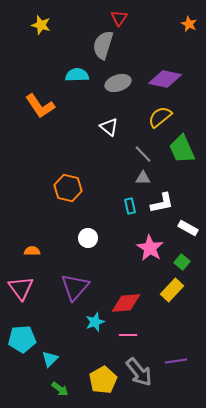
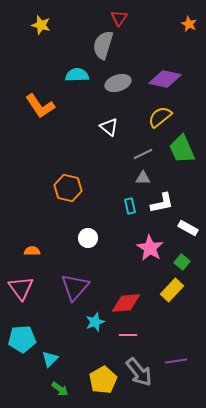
gray line: rotated 72 degrees counterclockwise
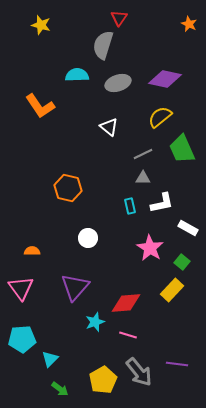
pink line: rotated 18 degrees clockwise
purple line: moved 1 px right, 3 px down; rotated 15 degrees clockwise
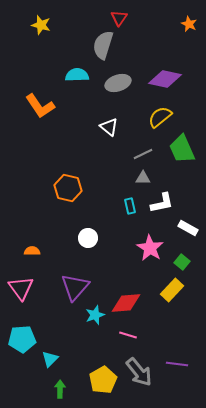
cyan star: moved 7 px up
green arrow: rotated 126 degrees counterclockwise
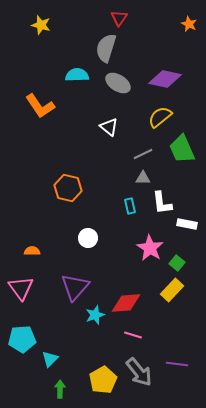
gray semicircle: moved 3 px right, 3 px down
gray ellipse: rotated 50 degrees clockwise
white L-shape: rotated 95 degrees clockwise
white rectangle: moved 1 px left, 4 px up; rotated 18 degrees counterclockwise
green square: moved 5 px left, 1 px down
pink line: moved 5 px right
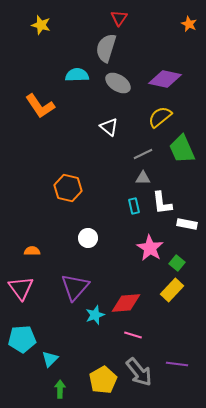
cyan rectangle: moved 4 px right
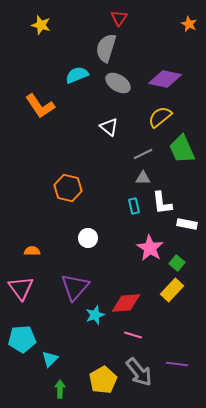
cyan semicircle: rotated 20 degrees counterclockwise
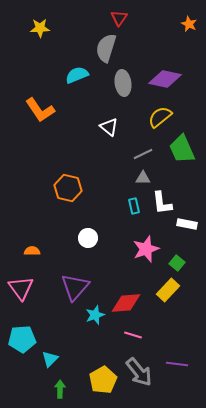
yellow star: moved 1 px left, 3 px down; rotated 18 degrees counterclockwise
gray ellipse: moved 5 px right; rotated 50 degrees clockwise
orange L-shape: moved 4 px down
pink star: moved 4 px left, 1 px down; rotated 20 degrees clockwise
yellow rectangle: moved 4 px left
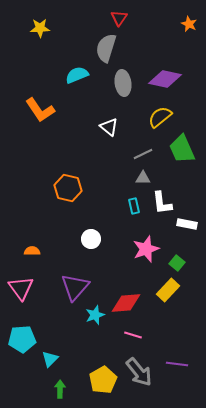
white circle: moved 3 px right, 1 px down
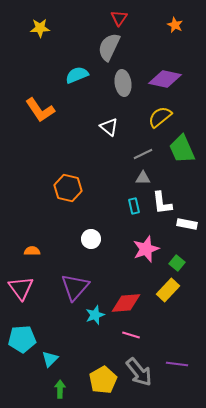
orange star: moved 14 px left, 1 px down
gray semicircle: moved 3 px right, 1 px up; rotated 8 degrees clockwise
pink line: moved 2 px left
